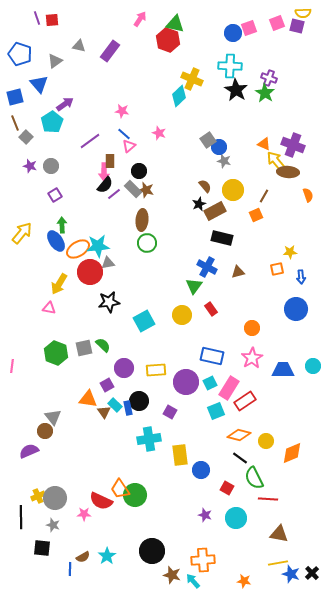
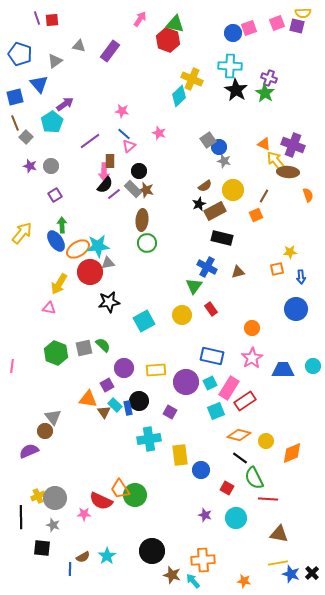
brown semicircle at (205, 186): rotated 96 degrees clockwise
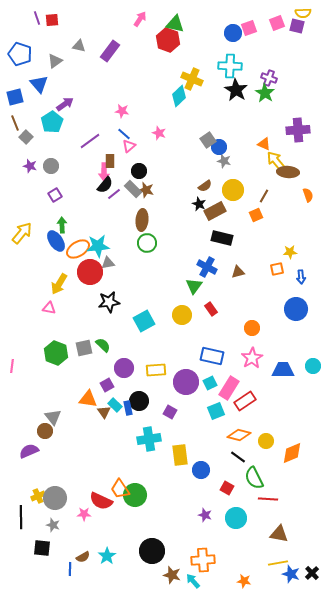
purple cross at (293, 145): moved 5 px right, 15 px up; rotated 25 degrees counterclockwise
black star at (199, 204): rotated 24 degrees counterclockwise
black line at (240, 458): moved 2 px left, 1 px up
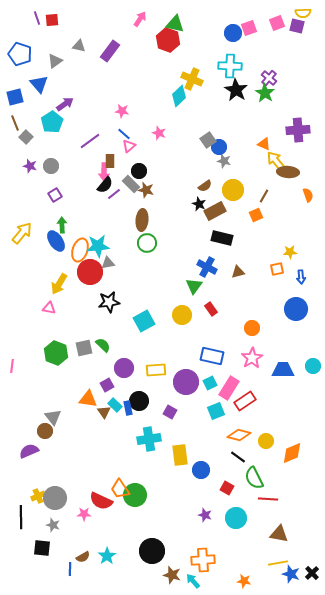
purple cross at (269, 78): rotated 21 degrees clockwise
gray rectangle at (133, 189): moved 2 px left, 5 px up
orange ellipse at (78, 249): moved 2 px right, 1 px down; rotated 40 degrees counterclockwise
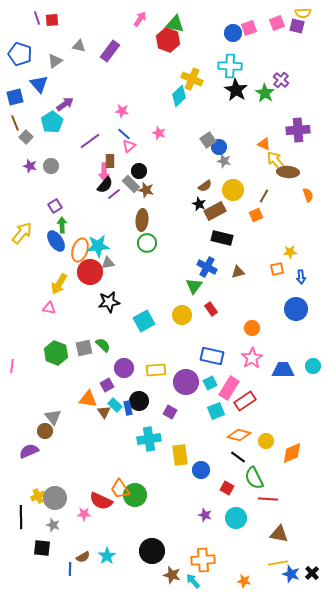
purple cross at (269, 78): moved 12 px right, 2 px down
purple square at (55, 195): moved 11 px down
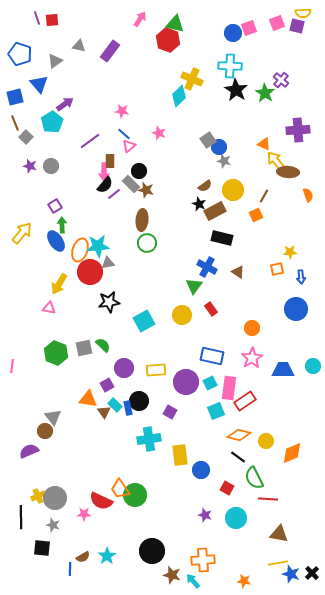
brown triangle at (238, 272): rotated 48 degrees clockwise
pink rectangle at (229, 388): rotated 25 degrees counterclockwise
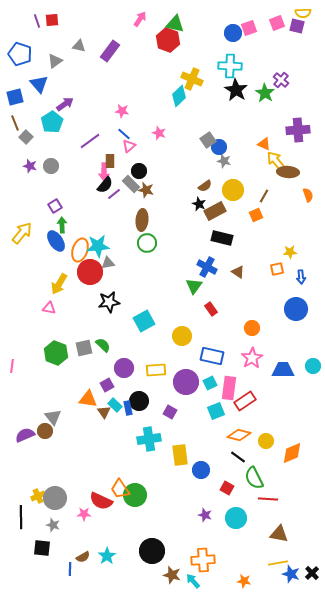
purple line at (37, 18): moved 3 px down
yellow circle at (182, 315): moved 21 px down
purple semicircle at (29, 451): moved 4 px left, 16 px up
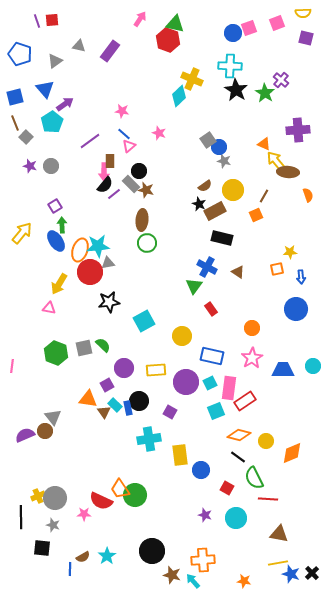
purple square at (297, 26): moved 9 px right, 12 px down
blue triangle at (39, 84): moved 6 px right, 5 px down
